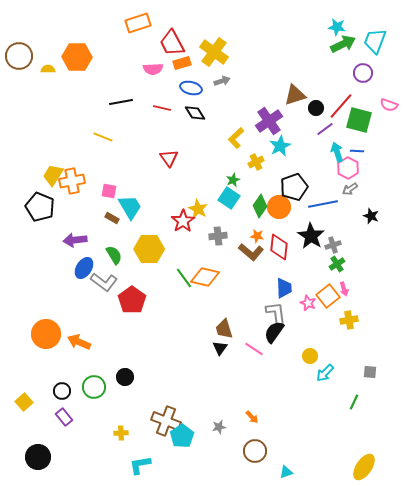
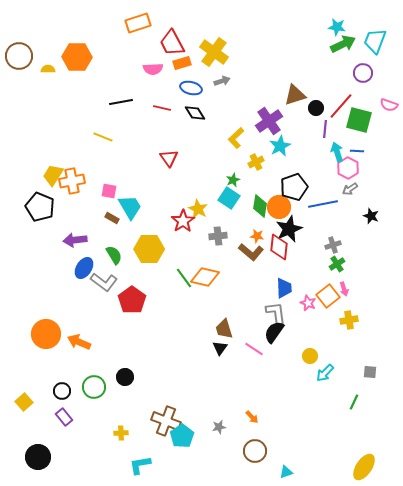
purple line at (325, 129): rotated 48 degrees counterclockwise
green diamond at (260, 206): rotated 25 degrees counterclockwise
black star at (311, 236): moved 22 px left, 7 px up; rotated 16 degrees clockwise
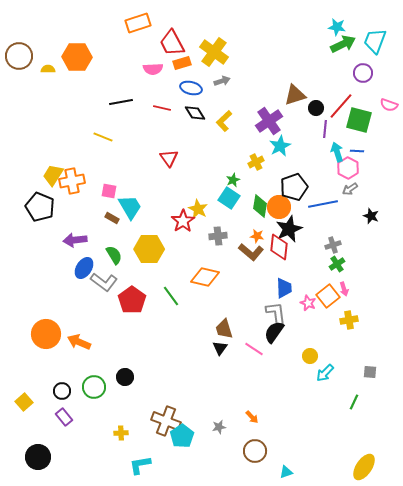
yellow L-shape at (236, 138): moved 12 px left, 17 px up
green line at (184, 278): moved 13 px left, 18 px down
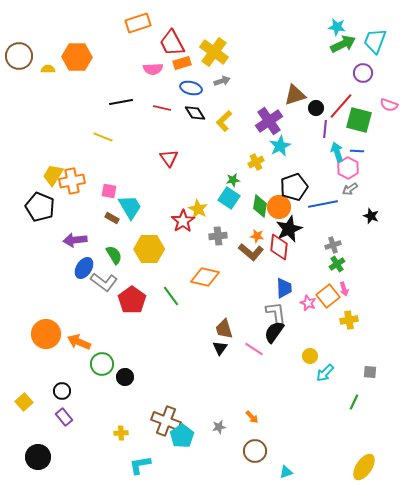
green star at (233, 180): rotated 16 degrees clockwise
green circle at (94, 387): moved 8 px right, 23 px up
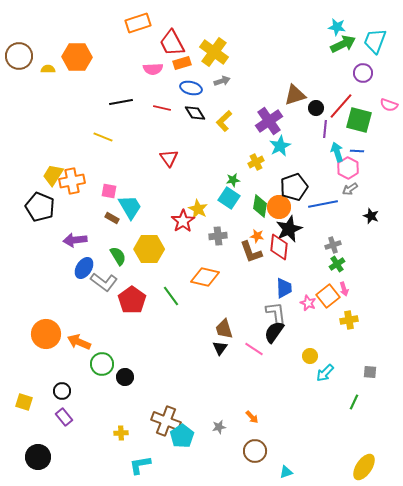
brown L-shape at (251, 252): rotated 30 degrees clockwise
green semicircle at (114, 255): moved 4 px right, 1 px down
yellow square at (24, 402): rotated 30 degrees counterclockwise
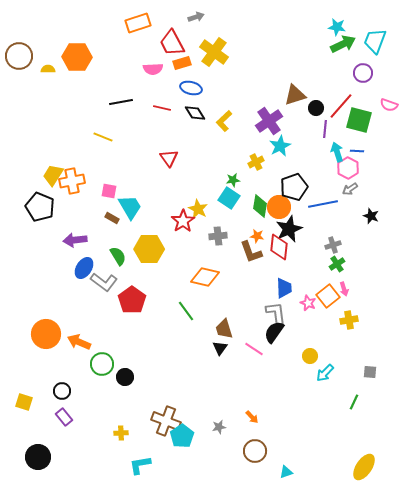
gray arrow at (222, 81): moved 26 px left, 64 px up
green line at (171, 296): moved 15 px right, 15 px down
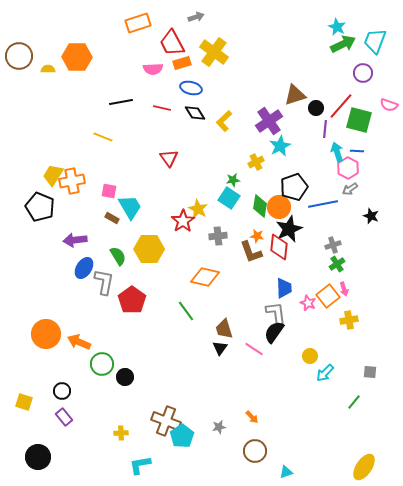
cyan star at (337, 27): rotated 18 degrees clockwise
gray L-shape at (104, 282): rotated 116 degrees counterclockwise
green line at (354, 402): rotated 14 degrees clockwise
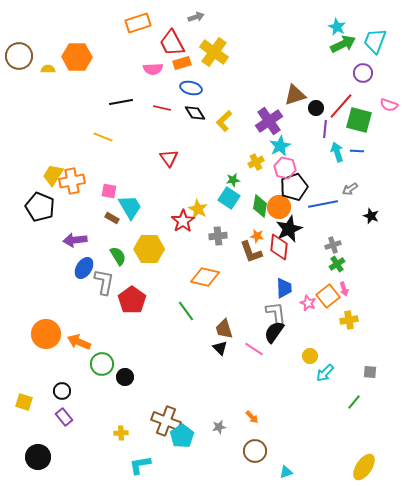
pink hexagon at (348, 168): moved 63 px left; rotated 15 degrees counterclockwise
black triangle at (220, 348): rotated 21 degrees counterclockwise
